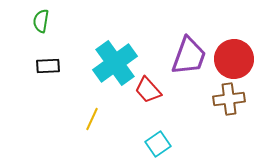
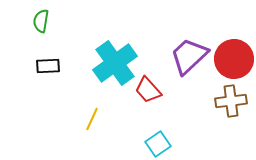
purple trapezoid: rotated 153 degrees counterclockwise
brown cross: moved 2 px right, 2 px down
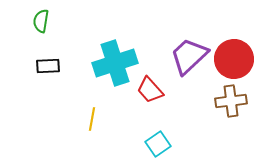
cyan cross: rotated 18 degrees clockwise
red trapezoid: moved 2 px right
yellow line: rotated 15 degrees counterclockwise
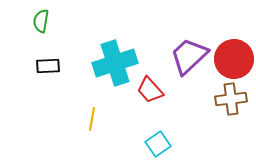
brown cross: moved 2 px up
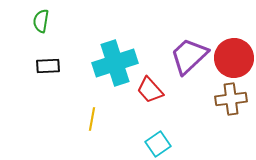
red circle: moved 1 px up
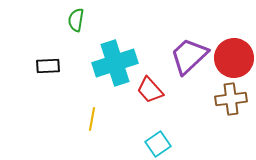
green semicircle: moved 35 px right, 1 px up
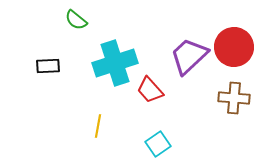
green semicircle: rotated 60 degrees counterclockwise
red circle: moved 11 px up
brown cross: moved 3 px right, 1 px up; rotated 12 degrees clockwise
yellow line: moved 6 px right, 7 px down
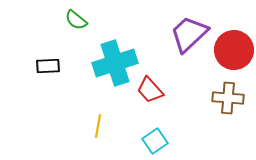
red circle: moved 3 px down
purple trapezoid: moved 22 px up
brown cross: moved 6 px left
cyan square: moved 3 px left, 3 px up
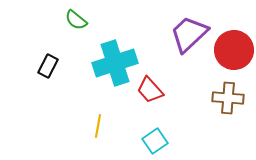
black rectangle: rotated 60 degrees counterclockwise
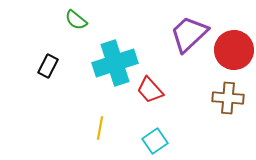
yellow line: moved 2 px right, 2 px down
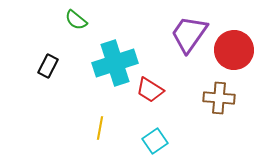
purple trapezoid: rotated 12 degrees counterclockwise
red trapezoid: rotated 16 degrees counterclockwise
brown cross: moved 9 px left
